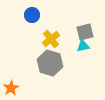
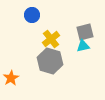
gray hexagon: moved 2 px up
orange star: moved 10 px up
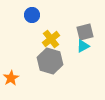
cyan triangle: rotated 16 degrees counterclockwise
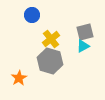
orange star: moved 8 px right
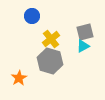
blue circle: moved 1 px down
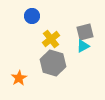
gray hexagon: moved 3 px right, 2 px down
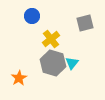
gray square: moved 9 px up
cyan triangle: moved 11 px left, 17 px down; rotated 24 degrees counterclockwise
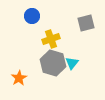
gray square: moved 1 px right
yellow cross: rotated 18 degrees clockwise
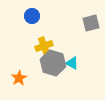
gray square: moved 5 px right
yellow cross: moved 7 px left, 7 px down
cyan triangle: rotated 40 degrees counterclockwise
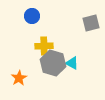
yellow cross: rotated 18 degrees clockwise
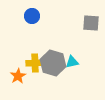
gray square: rotated 18 degrees clockwise
yellow cross: moved 9 px left, 17 px down
cyan triangle: moved 1 px up; rotated 40 degrees counterclockwise
orange star: moved 1 px left, 2 px up
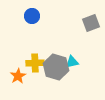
gray square: rotated 24 degrees counterclockwise
gray hexagon: moved 3 px right, 4 px down
